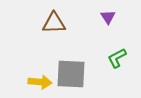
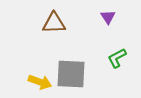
yellow arrow: rotated 15 degrees clockwise
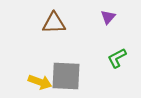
purple triangle: rotated 14 degrees clockwise
gray square: moved 5 px left, 2 px down
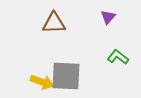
green L-shape: moved 1 px right, 1 px up; rotated 65 degrees clockwise
yellow arrow: moved 2 px right
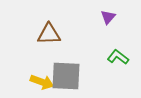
brown triangle: moved 5 px left, 11 px down
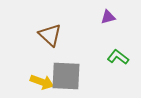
purple triangle: rotated 35 degrees clockwise
brown triangle: moved 1 px right, 1 px down; rotated 45 degrees clockwise
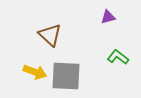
yellow arrow: moved 7 px left, 10 px up
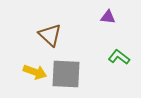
purple triangle: rotated 21 degrees clockwise
green L-shape: moved 1 px right
gray square: moved 2 px up
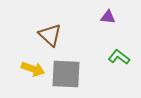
yellow arrow: moved 2 px left, 3 px up
